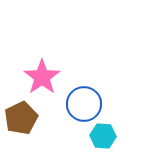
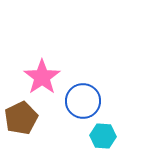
blue circle: moved 1 px left, 3 px up
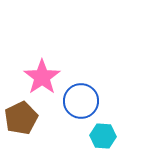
blue circle: moved 2 px left
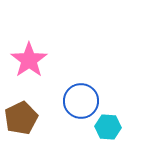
pink star: moved 13 px left, 17 px up
cyan hexagon: moved 5 px right, 9 px up
